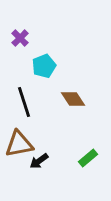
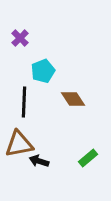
cyan pentagon: moved 1 px left, 5 px down
black line: rotated 20 degrees clockwise
black arrow: rotated 54 degrees clockwise
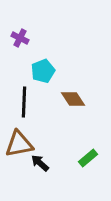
purple cross: rotated 18 degrees counterclockwise
black arrow: moved 1 px right, 2 px down; rotated 24 degrees clockwise
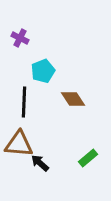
brown triangle: rotated 16 degrees clockwise
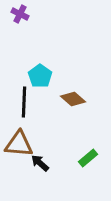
purple cross: moved 24 px up
cyan pentagon: moved 3 px left, 5 px down; rotated 15 degrees counterclockwise
brown diamond: rotated 15 degrees counterclockwise
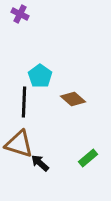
brown triangle: rotated 12 degrees clockwise
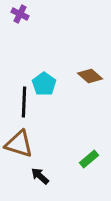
cyan pentagon: moved 4 px right, 8 px down
brown diamond: moved 17 px right, 23 px up
green rectangle: moved 1 px right, 1 px down
black arrow: moved 13 px down
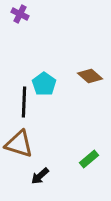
black arrow: rotated 84 degrees counterclockwise
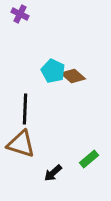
brown diamond: moved 17 px left
cyan pentagon: moved 9 px right, 13 px up; rotated 10 degrees counterclockwise
black line: moved 1 px right, 7 px down
brown triangle: moved 2 px right
black arrow: moved 13 px right, 3 px up
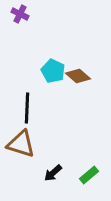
brown diamond: moved 5 px right
black line: moved 2 px right, 1 px up
green rectangle: moved 16 px down
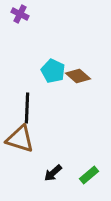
brown triangle: moved 1 px left, 5 px up
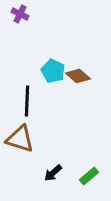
black line: moved 7 px up
green rectangle: moved 1 px down
